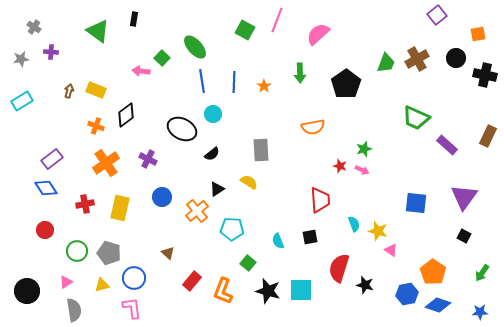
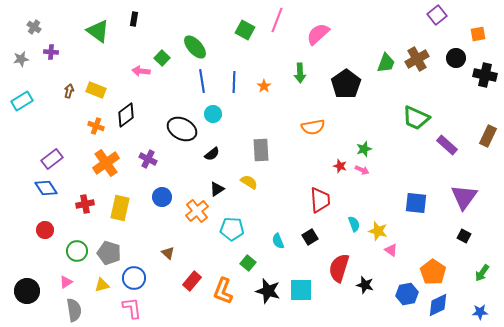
black square at (310, 237): rotated 21 degrees counterclockwise
blue diamond at (438, 305): rotated 45 degrees counterclockwise
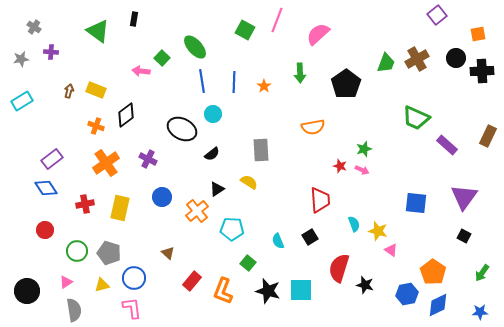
black cross at (485, 75): moved 3 px left, 4 px up; rotated 15 degrees counterclockwise
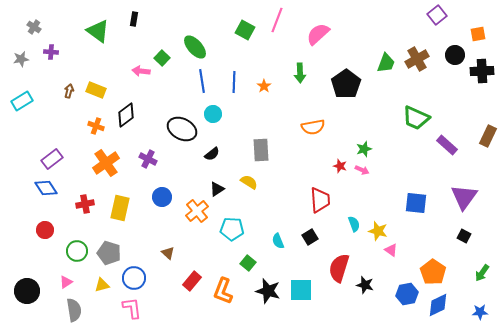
black circle at (456, 58): moved 1 px left, 3 px up
